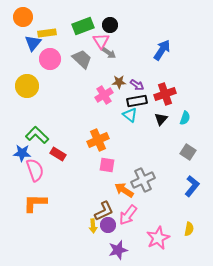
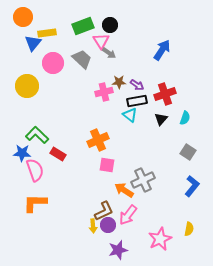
pink circle: moved 3 px right, 4 px down
pink cross: moved 3 px up; rotated 18 degrees clockwise
pink star: moved 2 px right, 1 px down
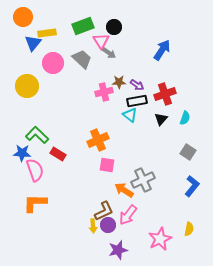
black circle: moved 4 px right, 2 px down
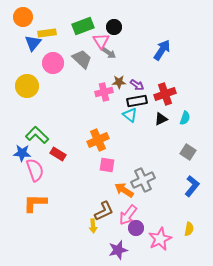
black triangle: rotated 24 degrees clockwise
purple circle: moved 28 px right, 3 px down
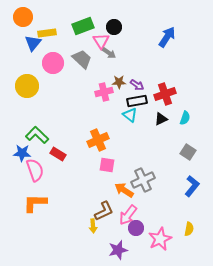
blue arrow: moved 5 px right, 13 px up
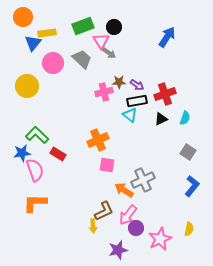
blue star: rotated 12 degrees counterclockwise
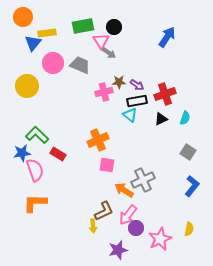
green rectangle: rotated 10 degrees clockwise
gray trapezoid: moved 2 px left, 6 px down; rotated 20 degrees counterclockwise
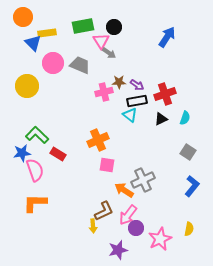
blue triangle: rotated 24 degrees counterclockwise
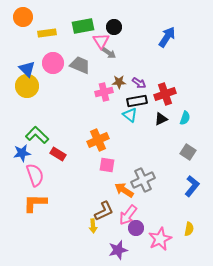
blue triangle: moved 6 px left, 26 px down
purple arrow: moved 2 px right, 2 px up
pink semicircle: moved 5 px down
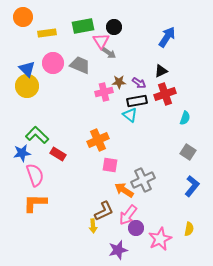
black triangle: moved 48 px up
pink square: moved 3 px right
